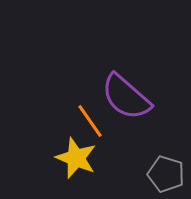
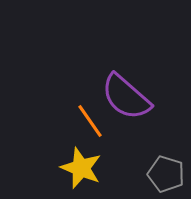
yellow star: moved 5 px right, 10 px down
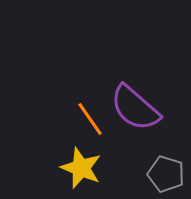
purple semicircle: moved 9 px right, 11 px down
orange line: moved 2 px up
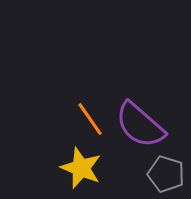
purple semicircle: moved 5 px right, 17 px down
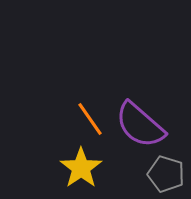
yellow star: rotated 15 degrees clockwise
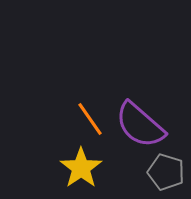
gray pentagon: moved 2 px up
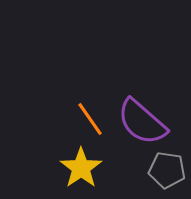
purple semicircle: moved 2 px right, 3 px up
gray pentagon: moved 1 px right, 2 px up; rotated 9 degrees counterclockwise
